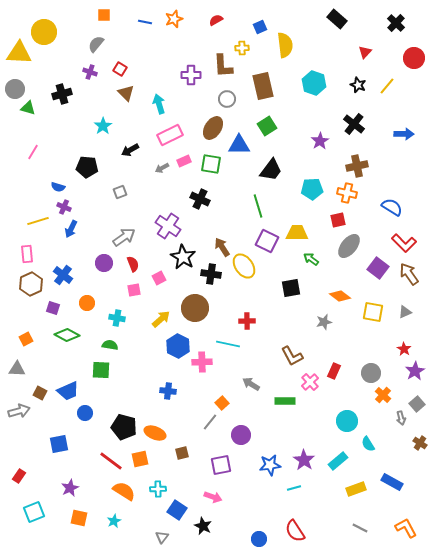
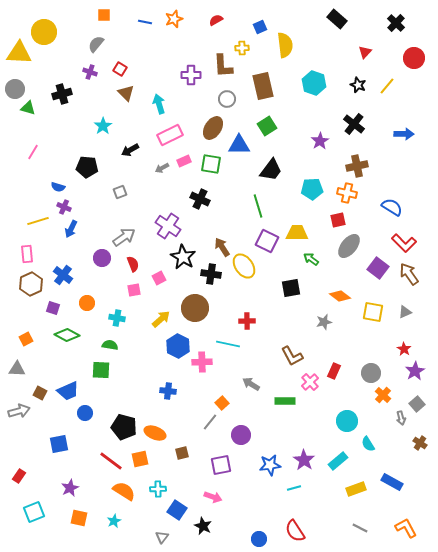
purple circle at (104, 263): moved 2 px left, 5 px up
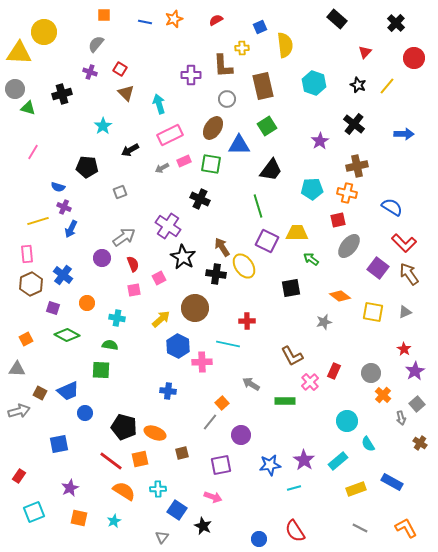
black cross at (211, 274): moved 5 px right
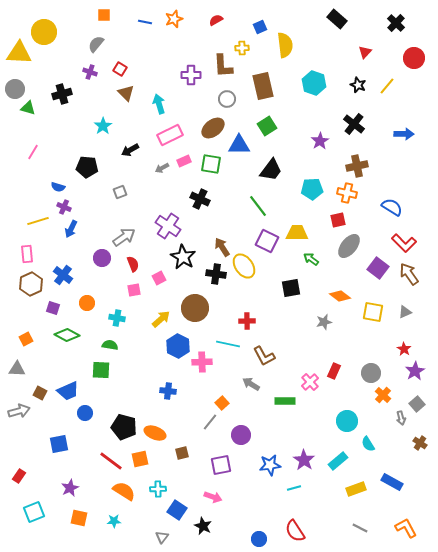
brown ellipse at (213, 128): rotated 20 degrees clockwise
green line at (258, 206): rotated 20 degrees counterclockwise
brown L-shape at (292, 356): moved 28 px left
cyan star at (114, 521): rotated 24 degrees clockwise
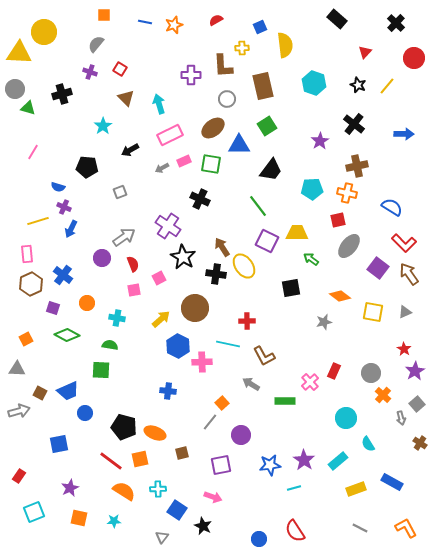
orange star at (174, 19): moved 6 px down
brown triangle at (126, 93): moved 5 px down
cyan circle at (347, 421): moved 1 px left, 3 px up
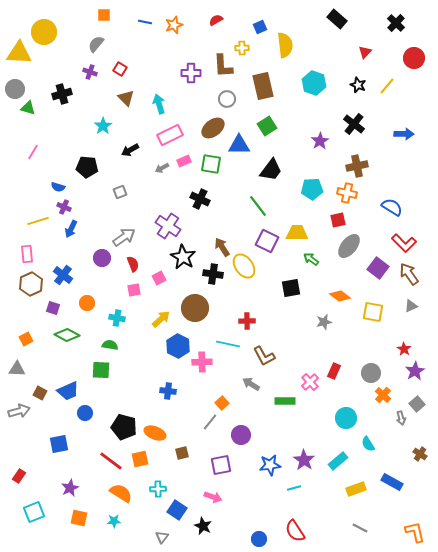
purple cross at (191, 75): moved 2 px up
black cross at (216, 274): moved 3 px left
gray triangle at (405, 312): moved 6 px right, 6 px up
brown cross at (420, 443): moved 11 px down
orange semicircle at (124, 491): moved 3 px left, 2 px down
orange L-shape at (406, 528): moved 9 px right, 4 px down; rotated 15 degrees clockwise
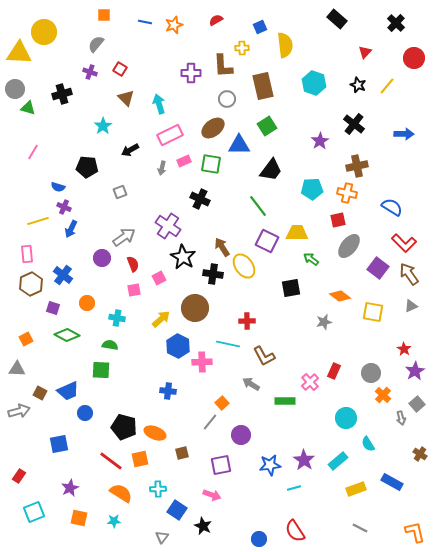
gray arrow at (162, 168): rotated 48 degrees counterclockwise
pink arrow at (213, 497): moved 1 px left, 2 px up
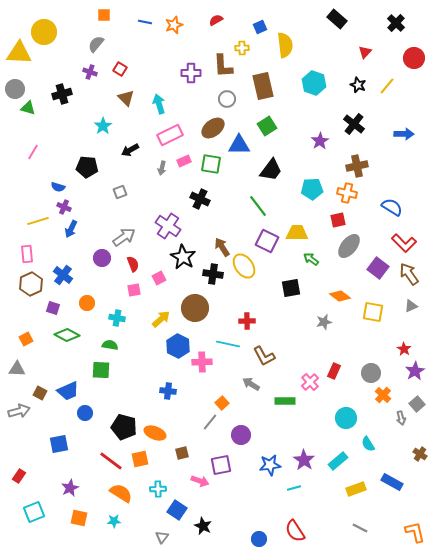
pink arrow at (212, 495): moved 12 px left, 14 px up
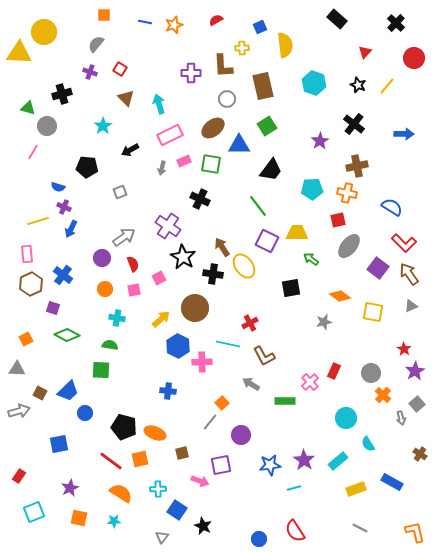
gray circle at (15, 89): moved 32 px right, 37 px down
orange circle at (87, 303): moved 18 px right, 14 px up
red cross at (247, 321): moved 3 px right, 2 px down; rotated 28 degrees counterclockwise
blue trapezoid at (68, 391): rotated 20 degrees counterclockwise
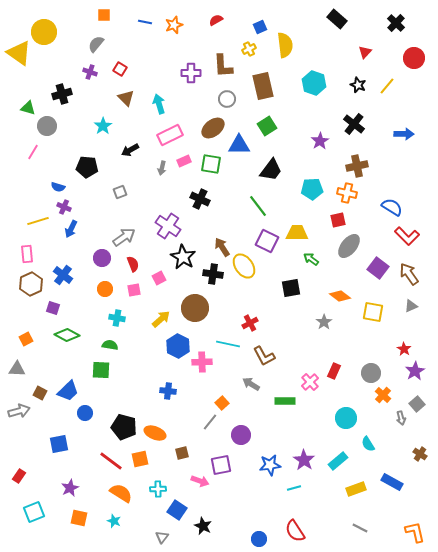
yellow cross at (242, 48): moved 7 px right, 1 px down; rotated 24 degrees counterclockwise
yellow triangle at (19, 53): rotated 32 degrees clockwise
red L-shape at (404, 243): moved 3 px right, 7 px up
gray star at (324, 322): rotated 21 degrees counterclockwise
cyan star at (114, 521): rotated 24 degrees clockwise
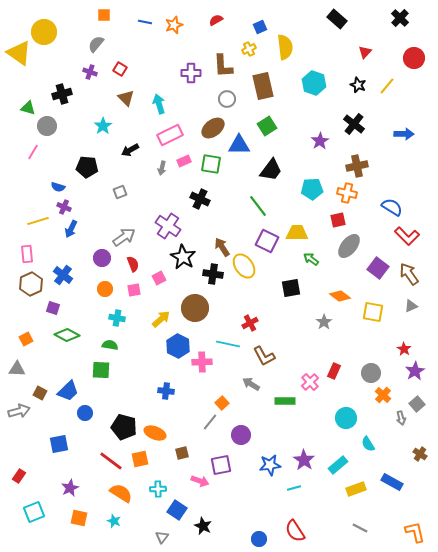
black cross at (396, 23): moved 4 px right, 5 px up
yellow semicircle at (285, 45): moved 2 px down
blue cross at (168, 391): moved 2 px left
cyan rectangle at (338, 461): moved 4 px down
